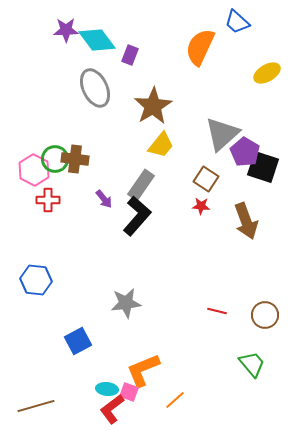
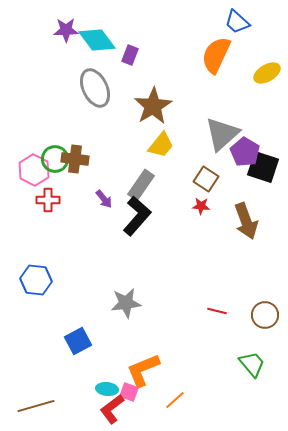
orange semicircle: moved 16 px right, 8 px down
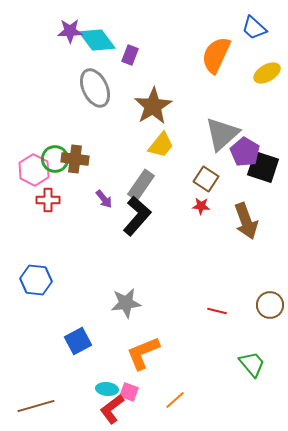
blue trapezoid: moved 17 px right, 6 px down
purple star: moved 4 px right, 1 px down
brown circle: moved 5 px right, 10 px up
orange L-shape: moved 17 px up
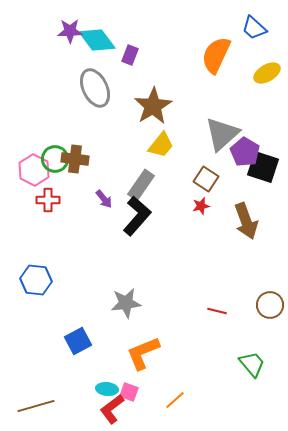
red star: rotated 18 degrees counterclockwise
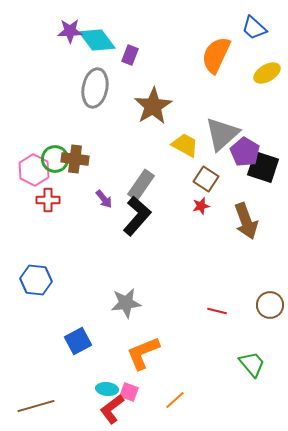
gray ellipse: rotated 36 degrees clockwise
yellow trapezoid: moved 24 px right; rotated 100 degrees counterclockwise
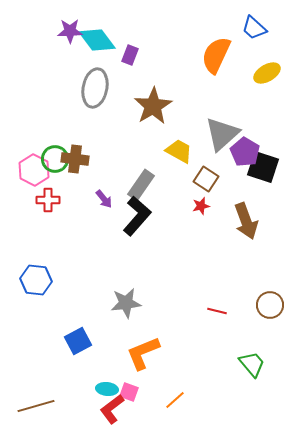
yellow trapezoid: moved 6 px left, 6 px down
